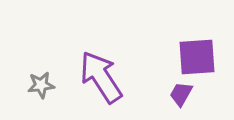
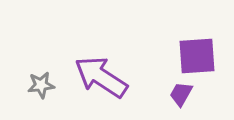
purple square: moved 1 px up
purple arrow: rotated 24 degrees counterclockwise
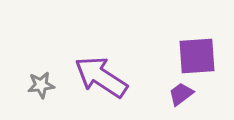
purple trapezoid: rotated 24 degrees clockwise
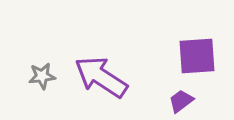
gray star: moved 1 px right, 9 px up
purple trapezoid: moved 7 px down
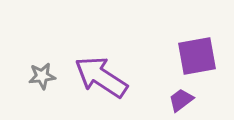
purple square: rotated 6 degrees counterclockwise
purple trapezoid: moved 1 px up
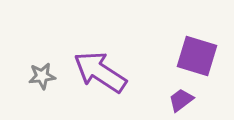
purple square: rotated 27 degrees clockwise
purple arrow: moved 1 px left, 5 px up
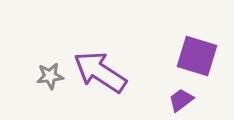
gray star: moved 8 px right
